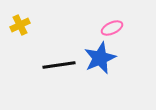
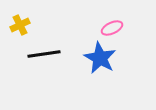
blue star: rotated 20 degrees counterclockwise
black line: moved 15 px left, 11 px up
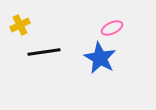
black line: moved 2 px up
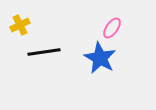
pink ellipse: rotated 30 degrees counterclockwise
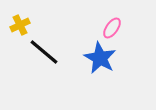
black line: rotated 48 degrees clockwise
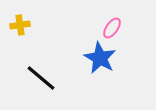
yellow cross: rotated 18 degrees clockwise
black line: moved 3 px left, 26 px down
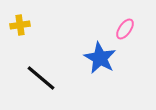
pink ellipse: moved 13 px right, 1 px down
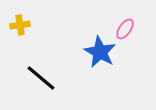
blue star: moved 6 px up
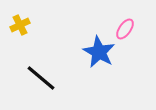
yellow cross: rotated 18 degrees counterclockwise
blue star: moved 1 px left
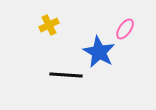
yellow cross: moved 29 px right
black line: moved 25 px right, 3 px up; rotated 36 degrees counterclockwise
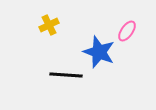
pink ellipse: moved 2 px right, 2 px down
blue star: rotated 8 degrees counterclockwise
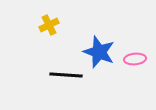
pink ellipse: moved 8 px right, 28 px down; rotated 50 degrees clockwise
